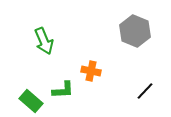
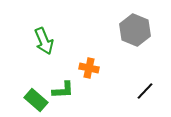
gray hexagon: moved 1 px up
orange cross: moved 2 px left, 3 px up
green rectangle: moved 5 px right, 1 px up
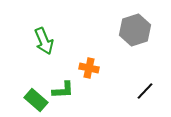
gray hexagon: rotated 20 degrees clockwise
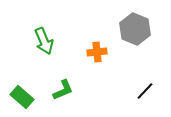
gray hexagon: moved 1 px up; rotated 20 degrees counterclockwise
orange cross: moved 8 px right, 16 px up; rotated 18 degrees counterclockwise
green L-shape: rotated 20 degrees counterclockwise
green rectangle: moved 14 px left, 3 px up
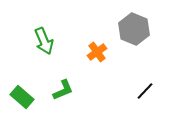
gray hexagon: moved 1 px left
orange cross: rotated 30 degrees counterclockwise
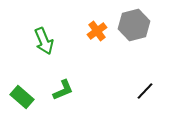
gray hexagon: moved 4 px up; rotated 24 degrees clockwise
orange cross: moved 21 px up
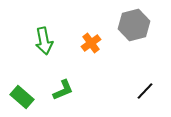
orange cross: moved 6 px left, 12 px down
green arrow: rotated 12 degrees clockwise
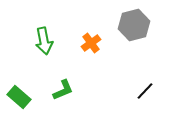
green rectangle: moved 3 px left
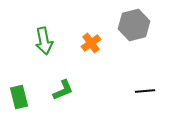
black line: rotated 42 degrees clockwise
green rectangle: rotated 35 degrees clockwise
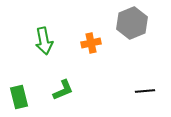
gray hexagon: moved 2 px left, 2 px up; rotated 8 degrees counterclockwise
orange cross: rotated 24 degrees clockwise
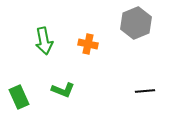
gray hexagon: moved 4 px right
orange cross: moved 3 px left, 1 px down; rotated 24 degrees clockwise
green L-shape: rotated 45 degrees clockwise
green rectangle: rotated 10 degrees counterclockwise
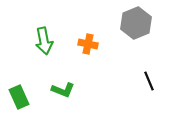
black line: moved 4 px right, 10 px up; rotated 72 degrees clockwise
